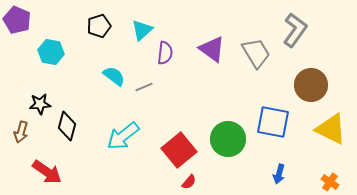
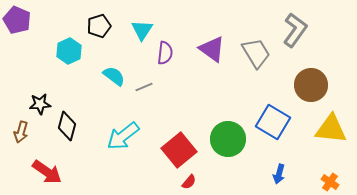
cyan triangle: rotated 15 degrees counterclockwise
cyan hexagon: moved 18 px right, 1 px up; rotated 25 degrees clockwise
blue square: rotated 20 degrees clockwise
yellow triangle: rotated 20 degrees counterclockwise
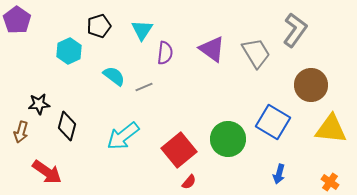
purple pentagon: rotated 12 degrees clockwise
black star: moved 1 px left
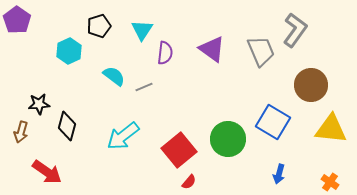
gray trapezoid: moved 5 px right, 2 px up; rotated 8 degrees clockwise
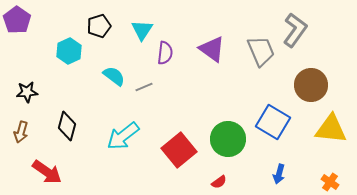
black star: moved 12 px left, 12 px up
red semicircle: moved 30 px right; rotated 14 degrees clockwise
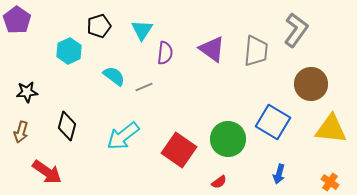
gray L-shape: moved 1 px right
gray trapezoid: moved 5 px left; rotated 28 degrees clockwise
brown circle: moved 1 px up
red square: rotated 16 degrees counterclockwise
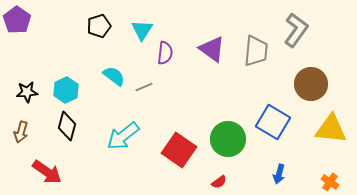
cyan hexagon: moved 3 px left, 39 px down
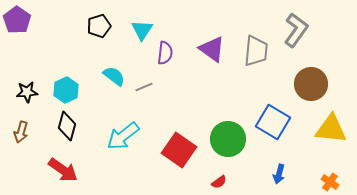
red arrow: moved 16 px right, 2 px up
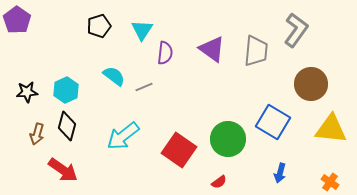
brown arrow: moved 16 px right, 2 px down
blue arrow: moved 1 px right, 1 px up
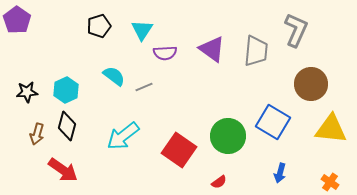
gray L-shape: rotated 12 degrees counterclockwise
purple semicircle: rotated 80 degrees clockwise
green circle: moved 3 px up
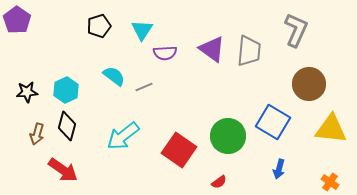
gray trapezoid: moved 7 px left
brown circle: moved 2 px left
blue arrow: moved 1 px left, 4 px up
